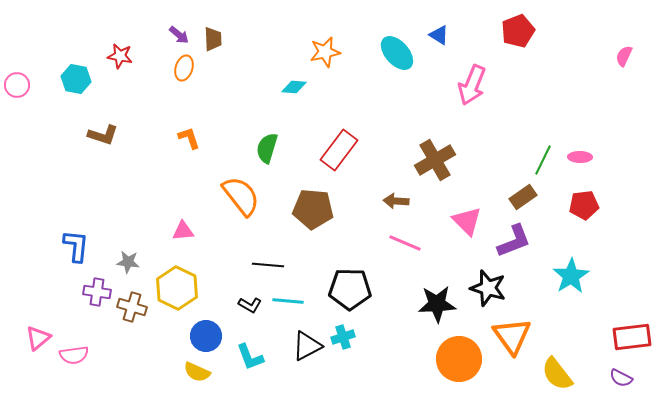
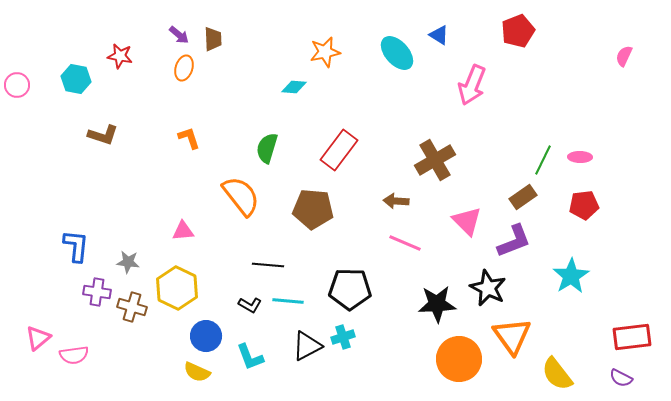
black star at (488, 288): rotated 9 degrees clockwise
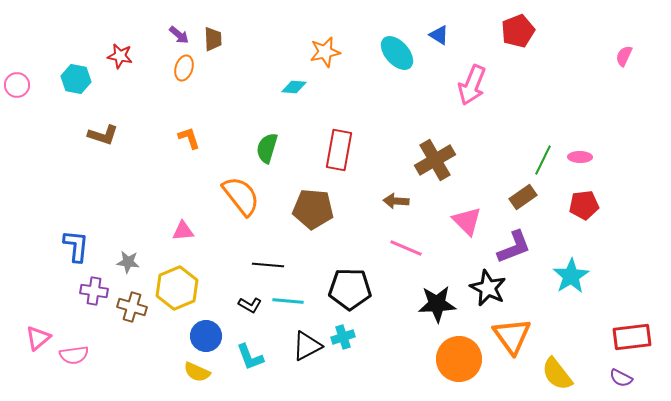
red rectangle at (339, 150): rotated 27 degrees counterclockwise
purple L-shape at (514, 241): moved 6 px down
pink line at (405, 243): moved 1 px right, 5 px down
yellow hexagon at (177, 288): rotated 12 degrees clockwise
purple cross at (97, 292): moved 3 px left, 1 px up
